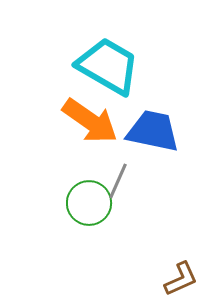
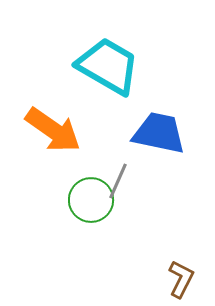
orange arrow: moved 37 px left, 9 px down
blue trapezoid: moved 6 px right, 2 px down
green circle: moved 2 px right, 3 px up
brown L-shape: rotated 39 degrees counterclockwise
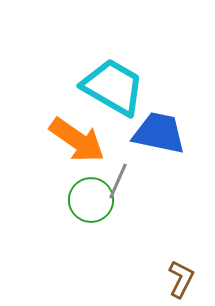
cyan trapezoid: moved 5 px right, 21 px down
orange arrow: moved 24 px right, 10 px down
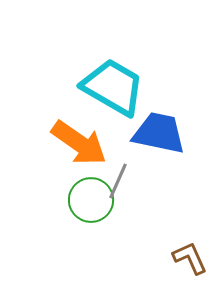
orange arrow: moved 2 px right, 3 px down
brown L-shape: moved 9 px right, 21 px up; rotated 51 degrees counterclockwise
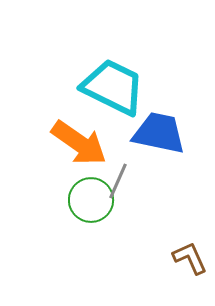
cyan trapezoid: rotated 4 degrees counterclockwise
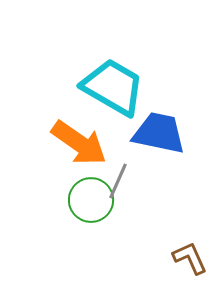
cyan trapezoid: rotated 4 degrees clockwise
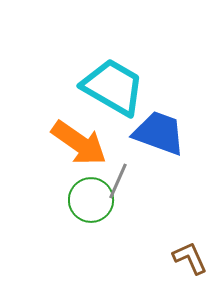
blue trapezoid: rotated 8 degrees clockwise
